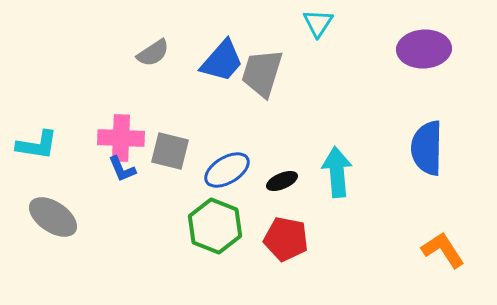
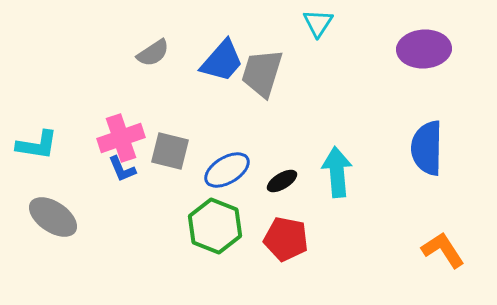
pink cross: rotated 21 degrees counterclockwise
black ellipse: rotated 8 degrees counterclockwise
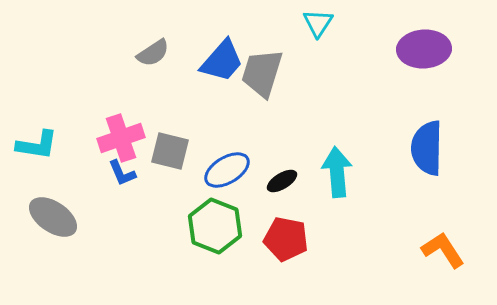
blue L-shape: moved 4 px down
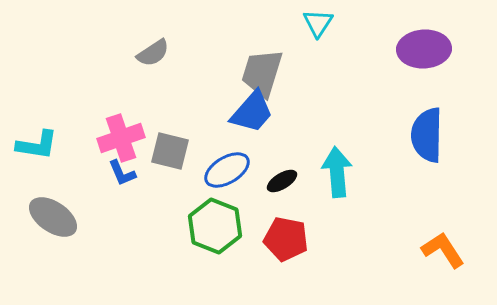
blue trapezoid: moved 30 px right, 51 px down
blue semicircle: moved 13 px up
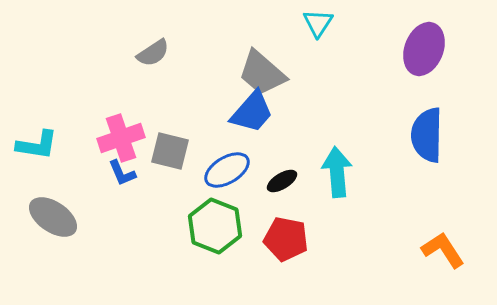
purple ellipse: rotated 66 degrees counterclockwise
gray trapezoid: rotated 66 degrees counterclockwise
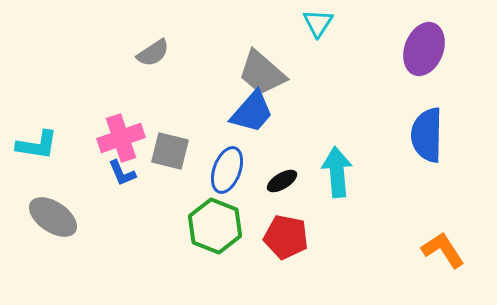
blue ellipse: rotated 39 degrees counterclockwise
red pentagon: moved 2 px up
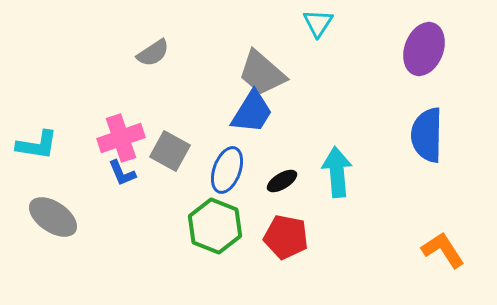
blue trapezoid: rotated 9 degrees counterclockwise
gray square: rotated 15 degrees clockwise
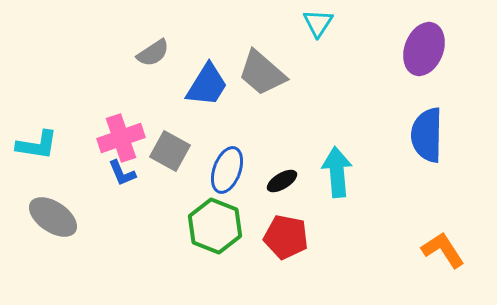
blue trapezoid: moved 45 px left, 27 px up
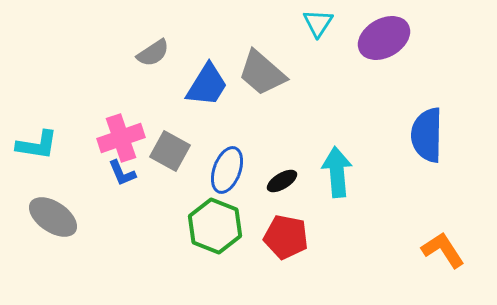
purple ellipse: moved 40 px left, 11 px up; rotated 39 degrees clockwise
